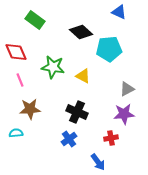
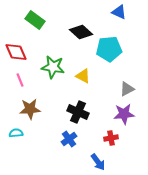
black cross: moved 1 px right
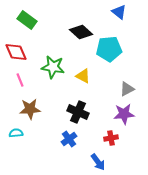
blue triangle: rotated 14 degrees clockwise
green rectangle: moved 8 px left
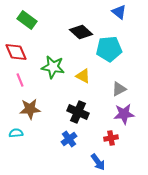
gray triangle: moved 8 px left
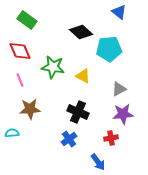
red diamond: moved 4 px right, 1 px up
purple star: moved 1 px left
cyan semicircle: moved 4 px left
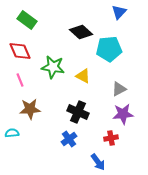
blue triangle: rotated 35 degrees clockwise
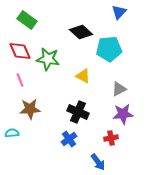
green star: moved 5 px left, 8 px up
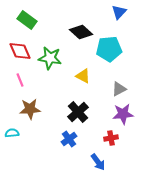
green star: moved 2 px right, 1 px up
black cross: rotated 25 degrees clockwise
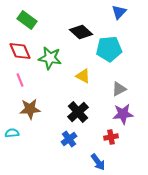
red cross: moved 1 px up
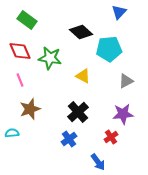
gray triangle: moved 7 px right, 8 px up
brown star: rotated 15 degrees counterclockwise
red cross: rotated 24 degrees counterclockwise
